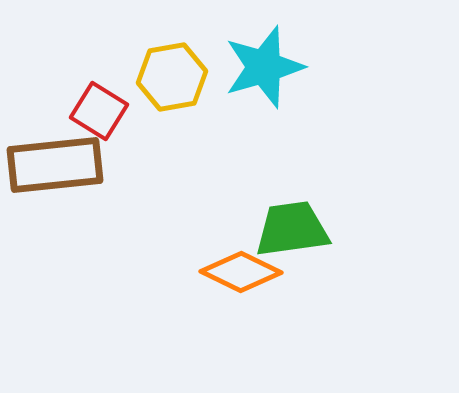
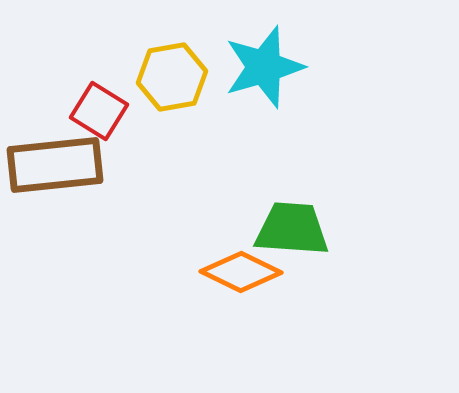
green trapezoid: rotated 12 degrees clockwise
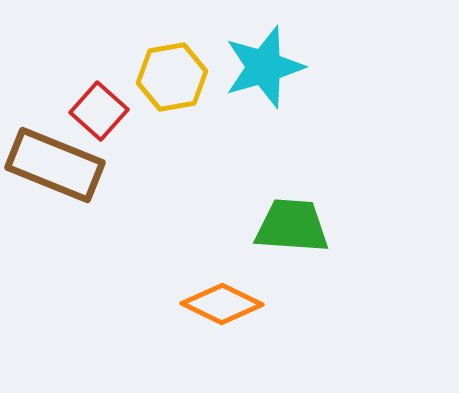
red square: rotated 10 degrees clockwise
brown rectangle: rotated 28 degrees clockwise
green trapezoid: moved 3 px up
orange diamond: moved 19 px left, 32 px down
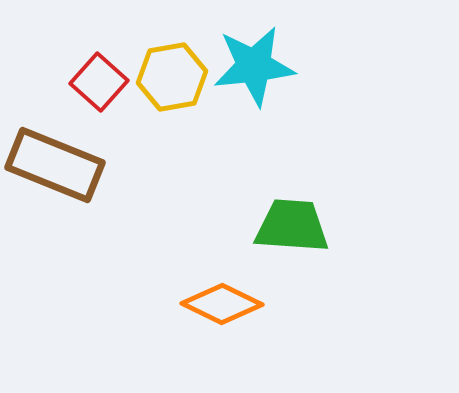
cyan star: moved 10 px left, 1 px up; rotated 10 degrees clockwise
red square: moved 29 px up
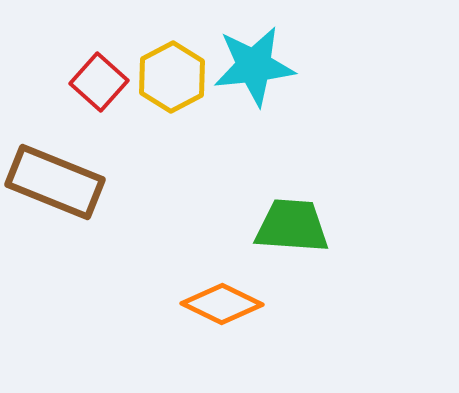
yellow hexagon: rotated 18 degrees counterclockwise
brown rectangle: moved 17 px down
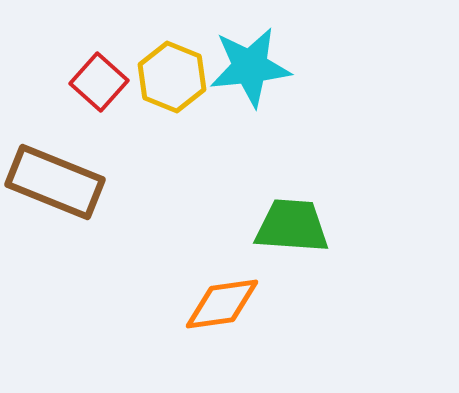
cyan star: moved 4 px left, 1 px down
yellow hexagon: rotated 10 degrees counterclockwise
orange diamond: rotated 34 degrees counterclockwise
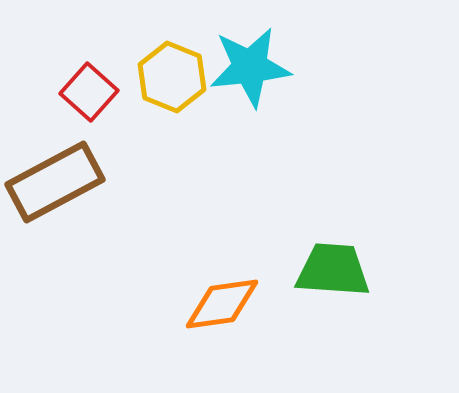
red square: moved 10 px left, 10 px down
brown rectangle: rotated 50 degrees counterclockwise
green trapezoid: moved 41 px right, 44 px down
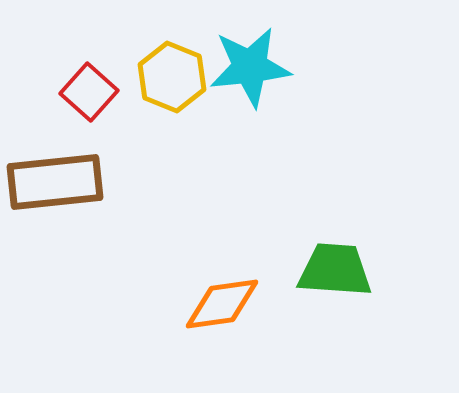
brown rectangle: rotated 22 degrees clockwise
green trapezoid: moved 2 px right
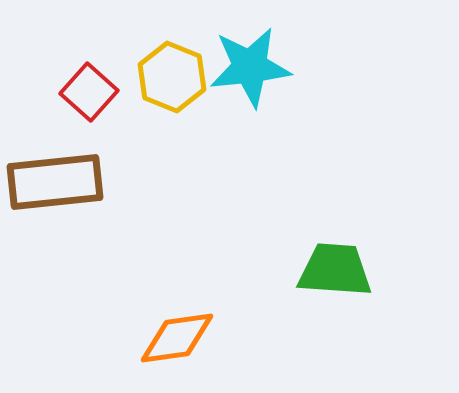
orange diamond: moved 45 px left, 34 px down
